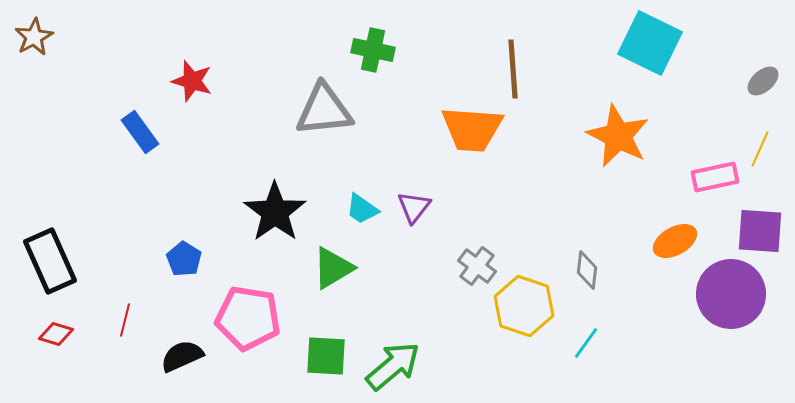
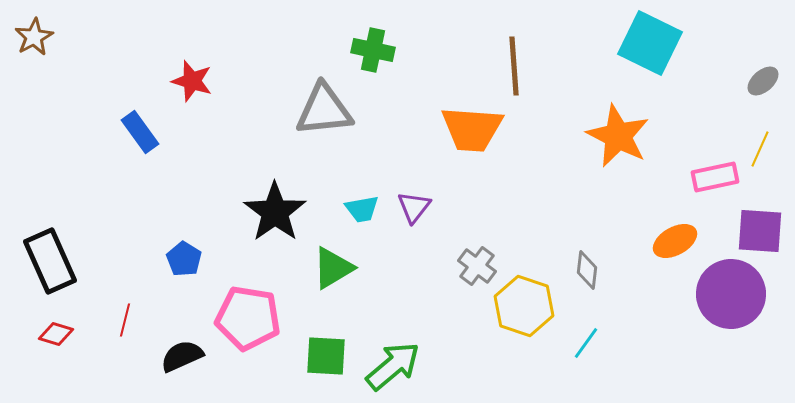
brown line: moved 1 px right, 3 px up
cyan trapezoid: rotated 45 degrees counterclockwise
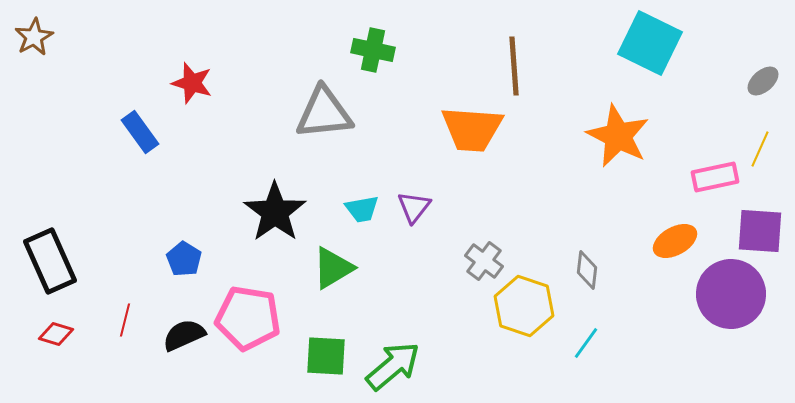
red star: moved 2 px down
gray triangle: moved 3 px down
gray cross: moved 7 px right, 5 px up
black semicircle: moved 2 px right, 21 px up
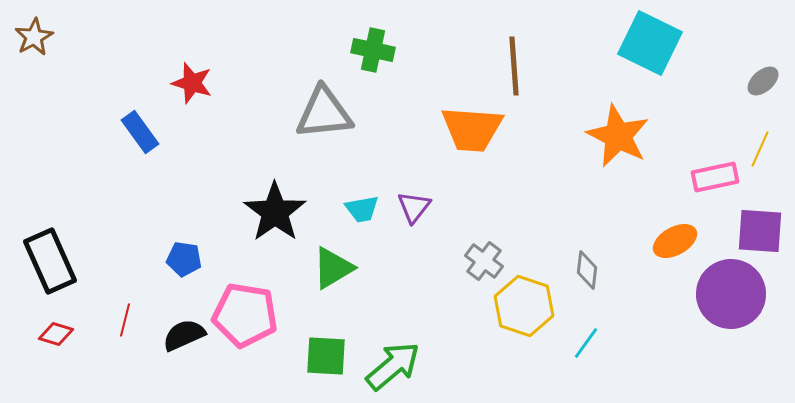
blue pentagon: rotated 24 degrees counterclockwise
pink pentagon: moved 3 px left, 3 px up
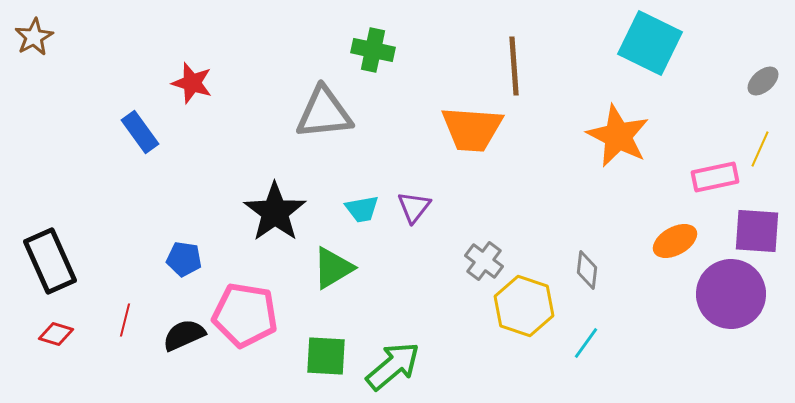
purple square: moved 3 px left
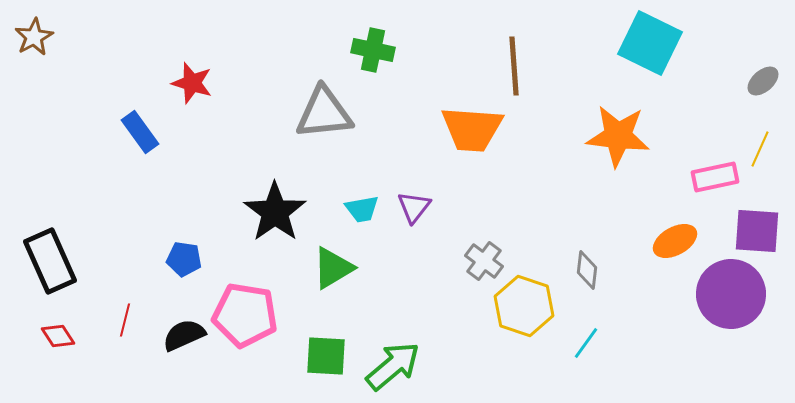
orange star: rotated 20 degrees counterclockwise
red diamond: moved 2 px right, 2 px down; rotated 40 degrees clockwise
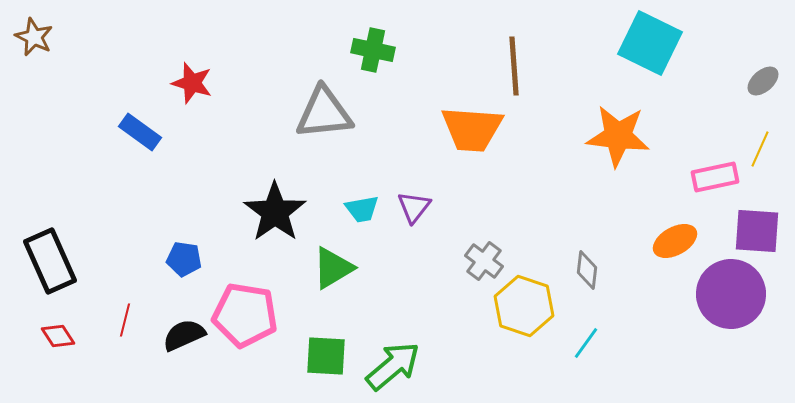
brown star: rotated 18 degrees counterclockwise
blue rectangle: rotated 18 degrees counterclockwise
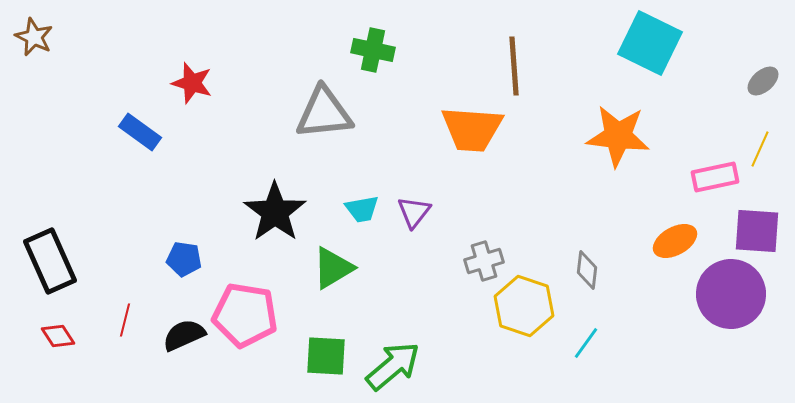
purple triangle: moved 5 px down
gray cross: rotated 36 degrees clockwise
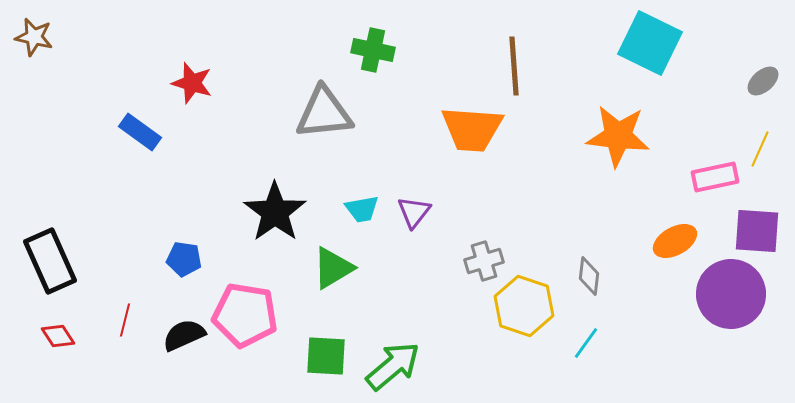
brown star: rotated 12 degrees counterclockwise
gray diamond: moved 2 px right, 6 px down
